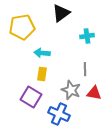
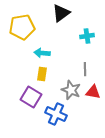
red triangle: moved 1 px left, 1 px up
blue cross: moved 3 px left
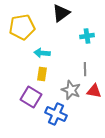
red triangle: moved 1 px right, 1 px up
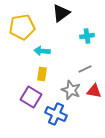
cyan arrow: moved 2 px up
gray line: rotated 64 degrees clockwise
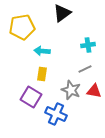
black triangle: moved 1 px right
cyan cross: moved 1 px right, 9 px down
